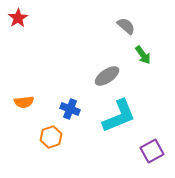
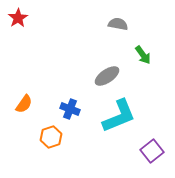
gray semicircle: moved 8 px left, 2 px up; rotated 30 degrees counterclockwise
orange semicircle: moved 2 px down; rotated 48 degrees counterclockwise
purple square: rotated 10 degrees counterclockwise
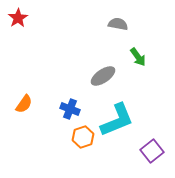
green arrow: moved 5 px left, 2 px down
gray ellipse: moved 4 px left
cyan L-shape: moved 2 px left, 4 px down
orange hexagon: moved 32 px right
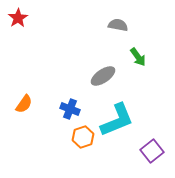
gray semicircle: moved 1 px down
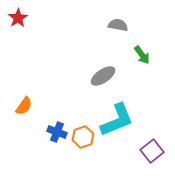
green arrow: moved 4 px right, 2 px up
orange semicircle: moved 2 px down
blue cross: moved 13 px left, 23 px down
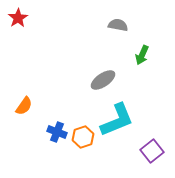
green arrow: rotated 60 degrees clockwise
gray ellipse: moved 4 px down
